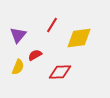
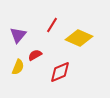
yellow diamond: rotated 32 degrees clockwise
red diamond: rotated 20 degrees counterclockwise
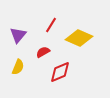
red line: moved 1 px left
red semicircle: moved 8 px right, 3 px up
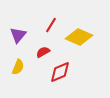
yellow diamond: moved 1 px up
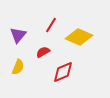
red diamond: moved 3 px right
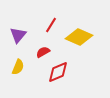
red diamond: moved 5 px left
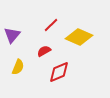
red line: rotated 14 degrees clockwise
purple triangle: moved 6 px left
red semicircle: moved 1 px right, 1 px up
red diamond: moved 1 px right
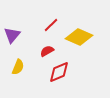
red semicircle: moved 3 px right
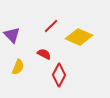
red line: moved 1 px down
purple triangle: rotated 24 degrees counterclockwise
red semicircle: moved 3 px left, 3 px down; rotated 56 degrees clockwise
red diamond: moved 3 px down; rotated 40 degrees counterclockwise
